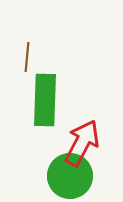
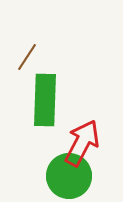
brown line: rotated 28 degrees clockwise
green circle: moved 1 px left
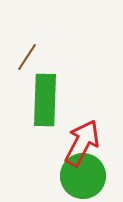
green circle: moved 14 px right
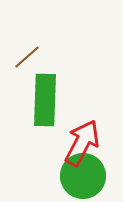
brown line: rotated 16 degrees clockwise
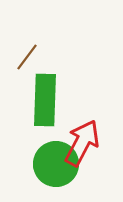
brown line: rotated 12 degrees counterclockwise
green circle: moved 27 px left, 12 px up
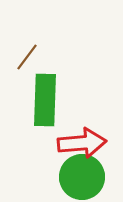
red arrow: rotated 57 degrees clockwise
green circle: moved 26 px right, 13 px down
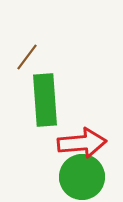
green rectangle: rotated 6 degrees counterclockwise
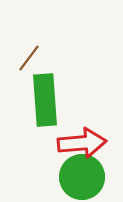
brown line: moved 2 px right, 1 px down
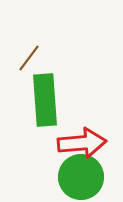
green circle: moved 1 px left
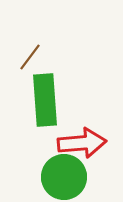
brown line: moved 1 px right, 1 px up
green circle: moved 17 px left
